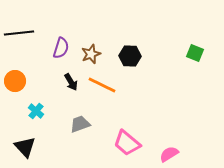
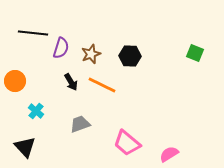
black line: moved 14 px right; rotated 12 degrees clockwise
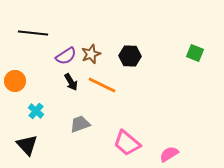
purple semicircle: moved 5 px right, 8 px down; rotated 40 degrees clockwise
black triangle: moved 2 px right, 2 px up
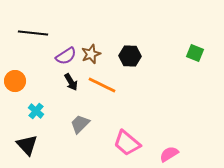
gray trapezoid: rotated 25 degrees counterclockwise
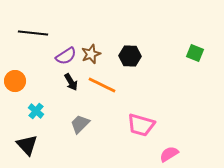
pink trapezoid: moved 14 px right, 18 px up; rotated 24 degrees counterclockwise
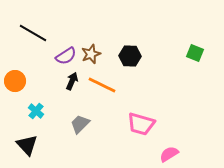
black line: rotated 24 degrees clockwise
black arrow: moved 1 px right, 1 px up; rotated 126 degrees counterclockwise
pink trapezoid: moved 1 px up
